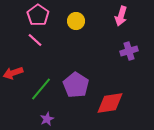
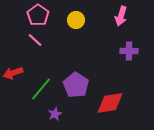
yellow circle: moved 1 px up
purple cross: rotated 18 degrees clockwise
purple star: moved 8 px right, 5 px up
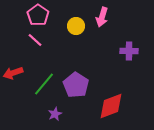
pink arrow: moved 19 px left, 1 px down
yellow circle: moved 6 px down
green line: moved 3 px right, 5 px up
red diamond: moved 1 px right, 3 px down; rotated 12 degrees counterclockwise
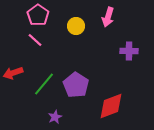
pink arrow: moved 6 px right
purple star: moved 3 px down
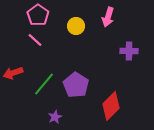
red diamond: rotated 24 degrees counterclockwise
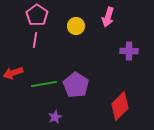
pink pentagon: moved 1 px left
pink line: rotated 56 degrees clockwise
green line: rotated 40 degrees clockwise
red diamond: moved 9 px right
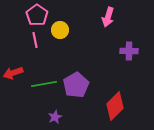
yellow circle: moved 16 px left, 4 px down
pink line: rotated 21 degrees counterclockwise
purple pentagon: rotated 10 degrees clockwise
red diamond: moved 5 px left
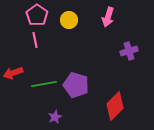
yellow circle: moved 9 px right, 10 px up
purple cross: rotated 18 degrees counterclockwise
purple pentagon: rotated 25 degrees counterclockwise
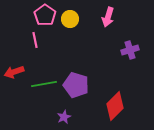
pink pentagon: moved 8 px right
yellow circle: moved 1 px right, 1 px up
purple cross: moved 1 px right, 1 px up
red arrow: moved 1 px right, 1 px up
purple star: moved 9 px right
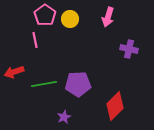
purple cross: moved 1 px left, 1 px up; rotated 30 degrees clockwise
purple pentagon: moved 2 px right, 1 px up; rotated 20 degrees counterclockwise
